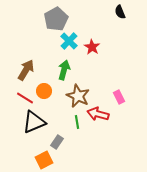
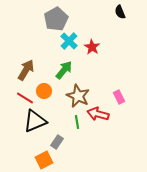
green arrow: rotated 24 degrees clockwise
black triangle: moved 1 px right, 1 px up
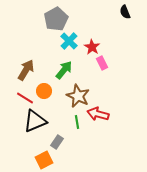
black semicircle: moved 5 px right
pink rectangle: moved 17 px left, 34 px up
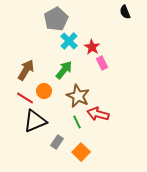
green line: rotated 16 degrees counterclockwise
orange square: moved 37 px right, 8 px up; rotated 18 degrees counterclockwise
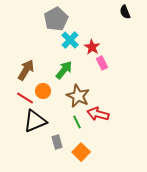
cyan cross: moved 1 px right, 1 px up
orange circle: moved 1 px left
gray rectangle: rotated 48 degrees counterclockwise
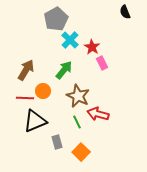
red line: rotated 30 degrees counterclockwise
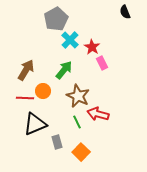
black triangle: moved 3 px down
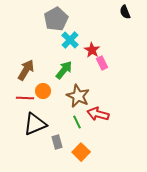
red star: moved 3 px down
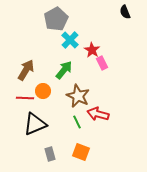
gray rectangle: moved 7 px left, 12 px down
orange square: rotated 24 degrees counterclockwise
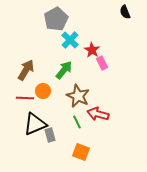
gray rectangle: moved 19 px up
